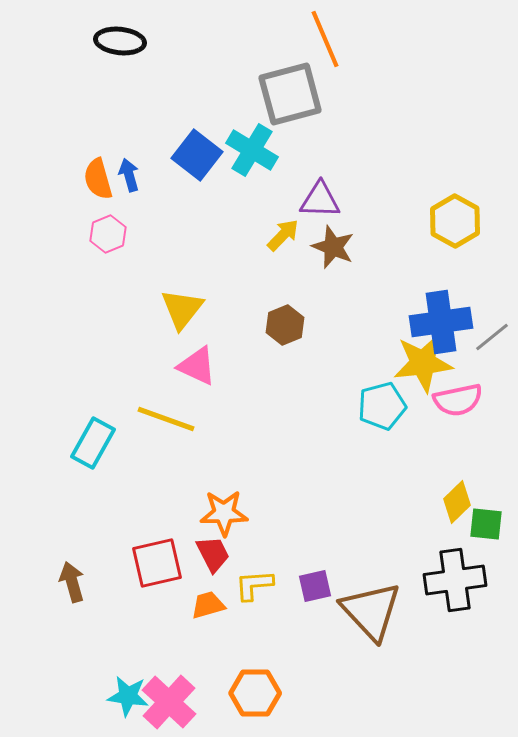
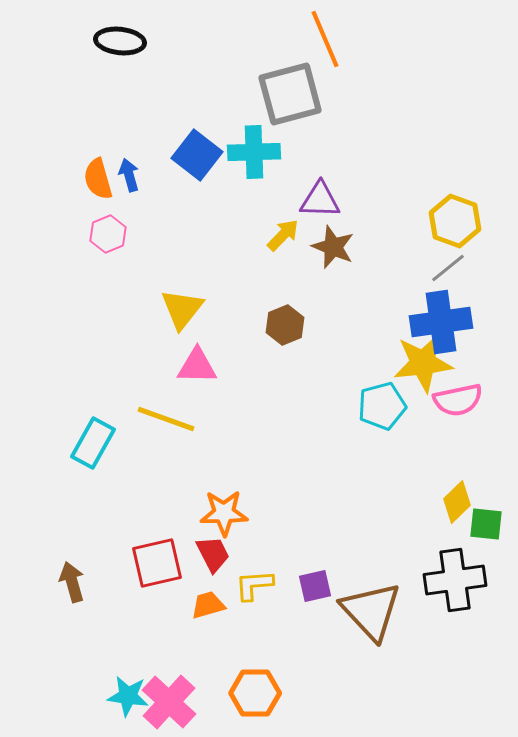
cyan cross: moved 2 px right, 2 px down; rotated 33 degrees counterclockwise
yellow hexagon: rotated 9 degrees counterclockwise
gray line: moved 44 px left, 69 px up
pink triangle: rotated 24 degrees counterclockwise
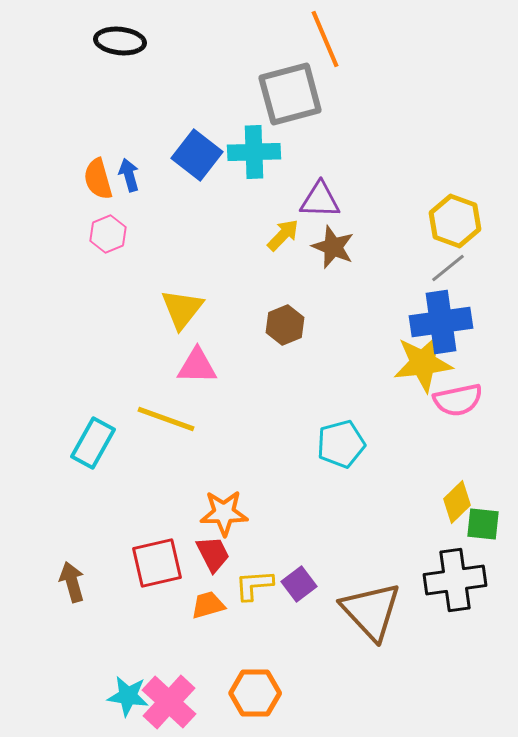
cyan pentagon: moved 41 px left, 38 px down
green square: moved 3 px left
purple square: moved 16 px left, 2 px up; rotated 24 degrees counterclockwise
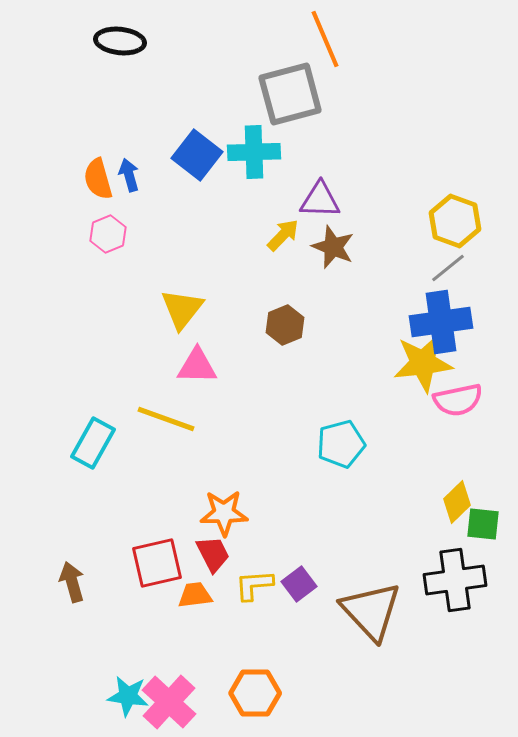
orange trapezoid: moved 13 px left, 10 px up; rotated 9 degrees clockwise
